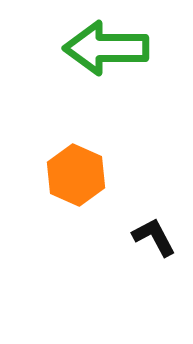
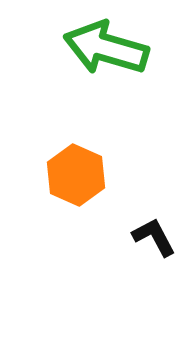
green arrow: rotated 16 degrees clockwise
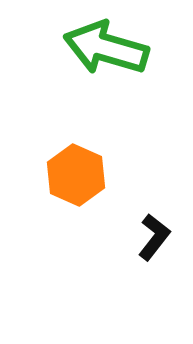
black L-shape: rotated 66 degrees clockwise
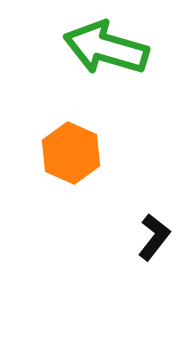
orange hexagon: moved 5 px left, 22 px up
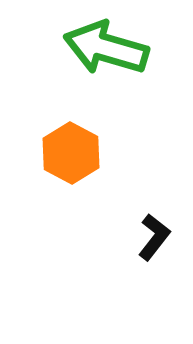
orange hexagon: rotated 4 degrees clockwise
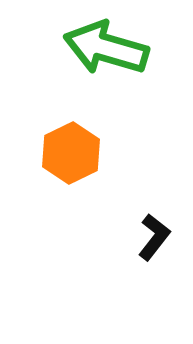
orange hexagon: rotated 6 degrees clockwise
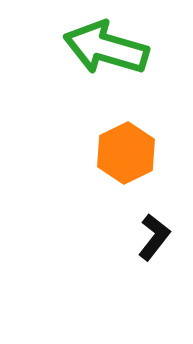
orange hexagon: moved 55 px right
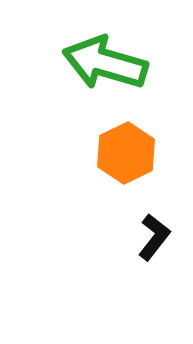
green arrow: moved 1 px left, 15 px down
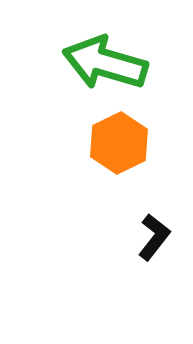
orange hexagon: moved 7 px left, 10 px up
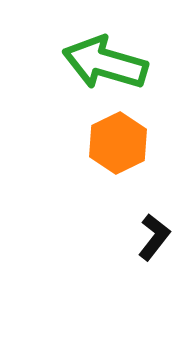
orange hexagon: moved 1 px left
